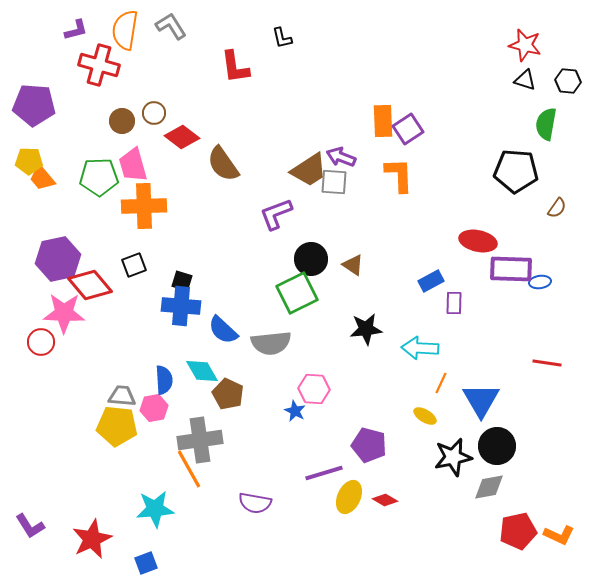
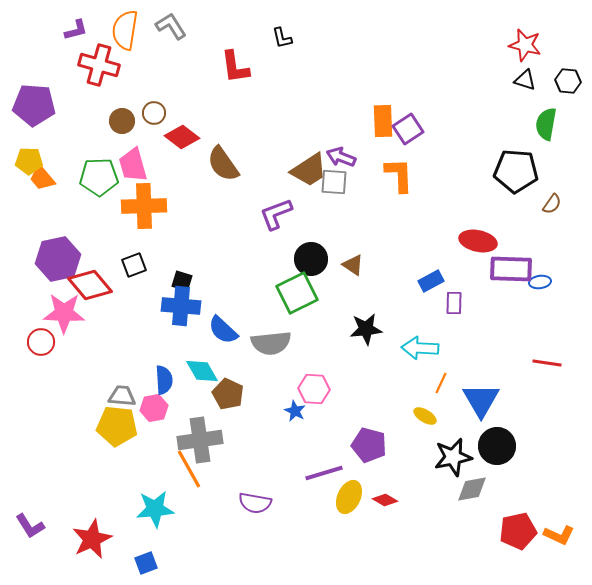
brown semicircle at (557, 208): moved 5 px left, 4 px up
gray diamond at (489, 487): moved 17 px left, 2 px down
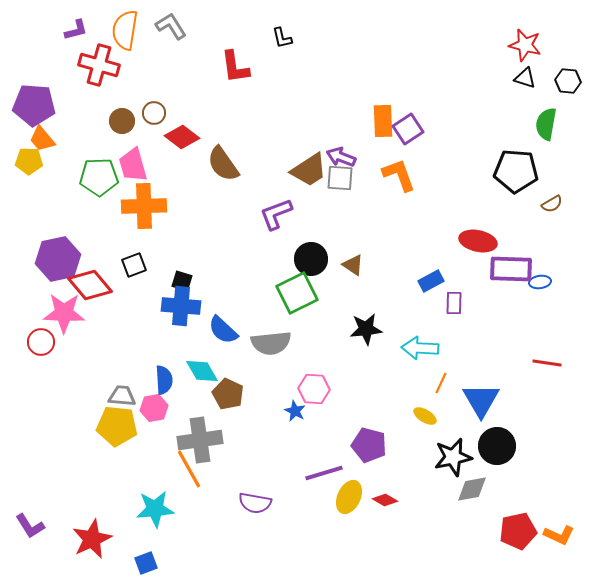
black triangle at (525, 80): moved 2 px up
orange L-shape at (399, 175): rotated 18 degrees counterclockwise
orange trapezoid at (42, 178): moved 39 px up
gray square at (334, 182): moved 6 px right, 4 px up
brown semicircle at (552, 204): rotated 25 degrees clockwise
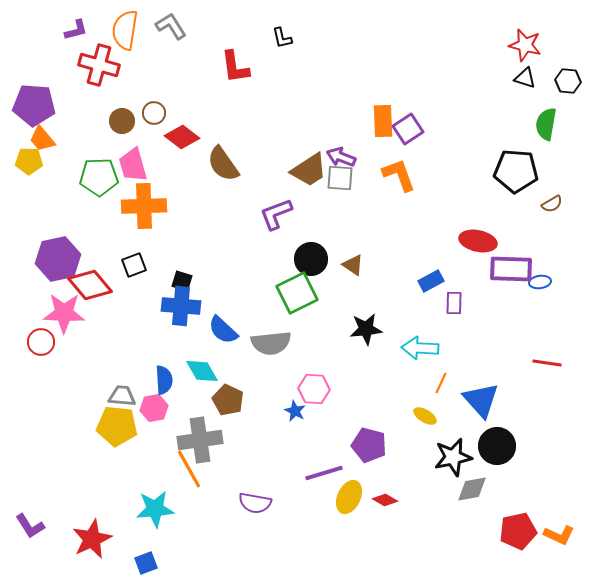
brown pentagon at (228, 394): moved 6 px down
blue triangle at (481, 400): rotated 12 degrees counterclockwise
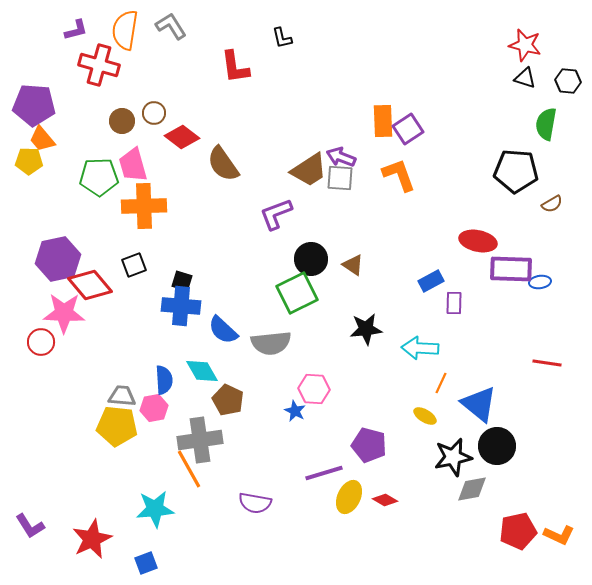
blue triangle at (481, 400): moved 2 px left, 4 px down; rotated 9 degrees counterclockwise
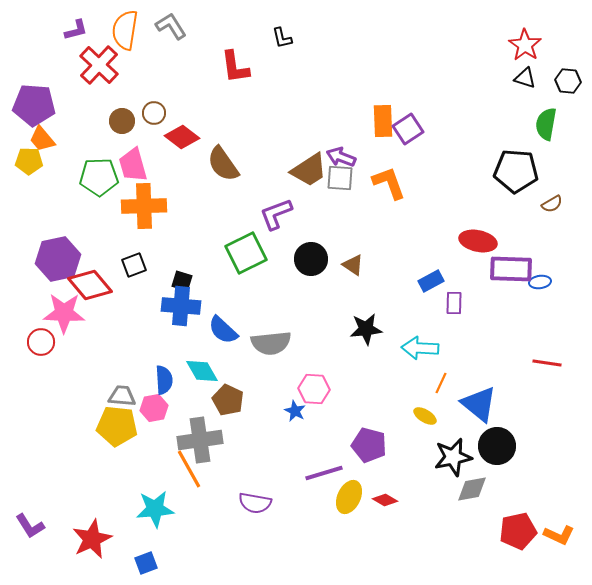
red star at (525, 45): rotated 20 degrees clockwise
red cross at (99, 65): rotated 27 degrees clockwise
orange L-shape at (399, 175): moved 10 px left, 8 px down
green square at (297, 293): moved 51 px left, 40 px up
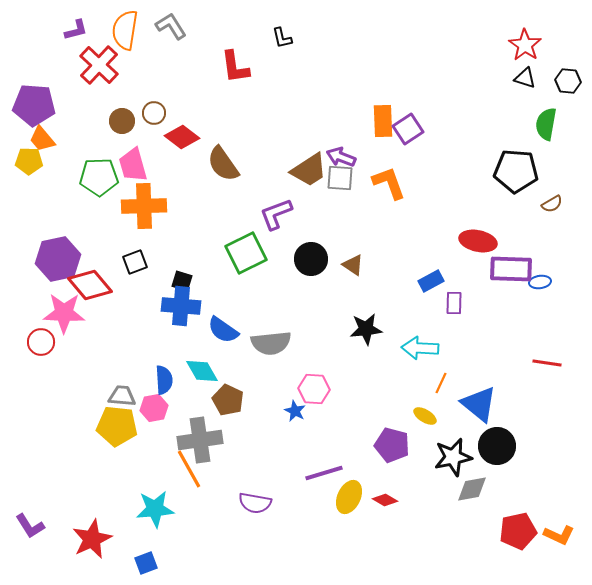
black square at (134, 265): moved 1 px right, 3 px up
blue semicircle at (223, 330): rotated 8 degrees counterclockwise
purple pentagon at (369, 445): moved 23 px right
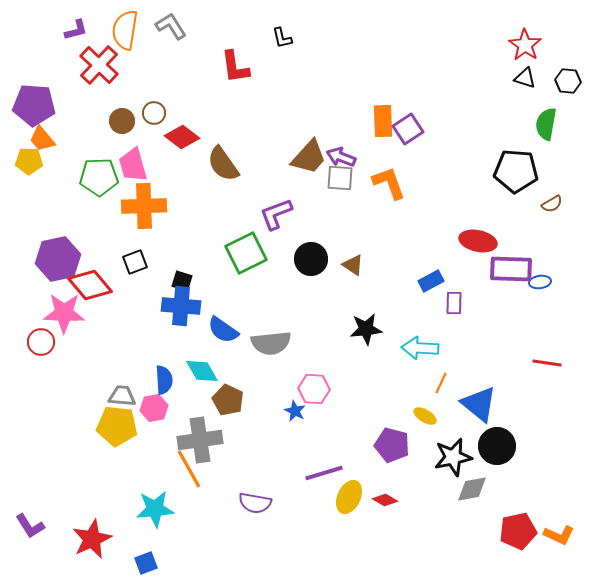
brown trapezoid at (309, 170): moved 13 px up; rotated 15 degrees counterclockwise
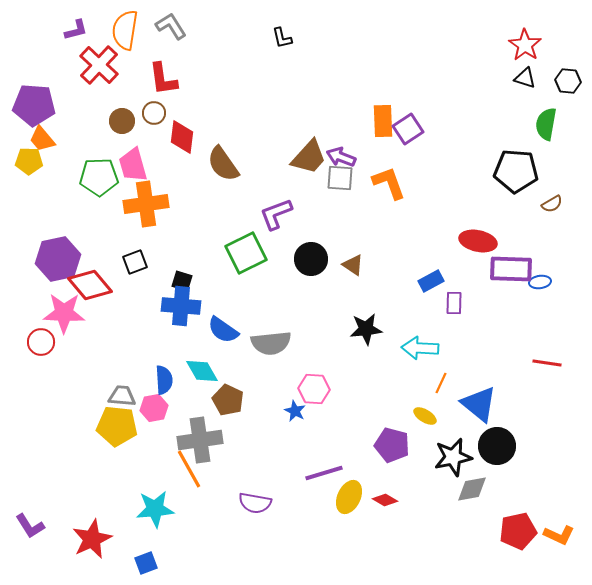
red L-shape at (235, 67): moved 72 px left, 12 px down
red diamond at (182, 137): rotated 60 degrees clockwise
orange cross at (144, 206): moved 2 px right, 2 px up; rotated 6 degrees counterclockwise
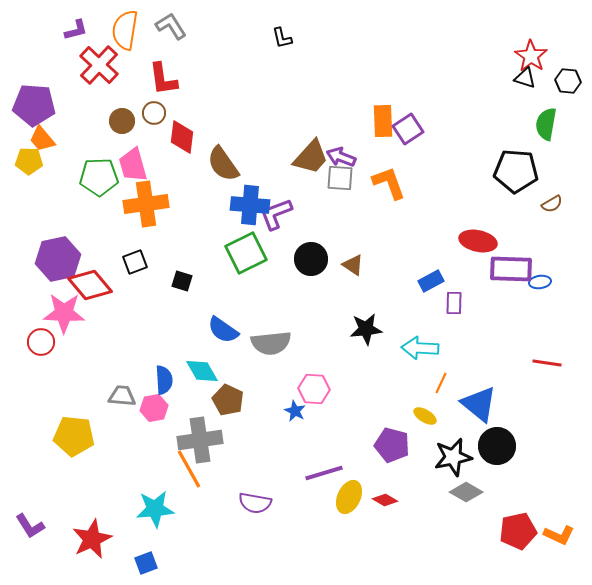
red star at (525, 45): moved 6 px right, 11 px down
brown trapezoid at (309, 157): moved 2 px right
blue cross at (181, 306): moved 69 px right, 101 px up
yellow pentagon at (117, 426): moved 43 px left, 10 px down
gray diamond at (472, 489): moved 6 px left, 3 px down; rotated 40 degrees clockwise
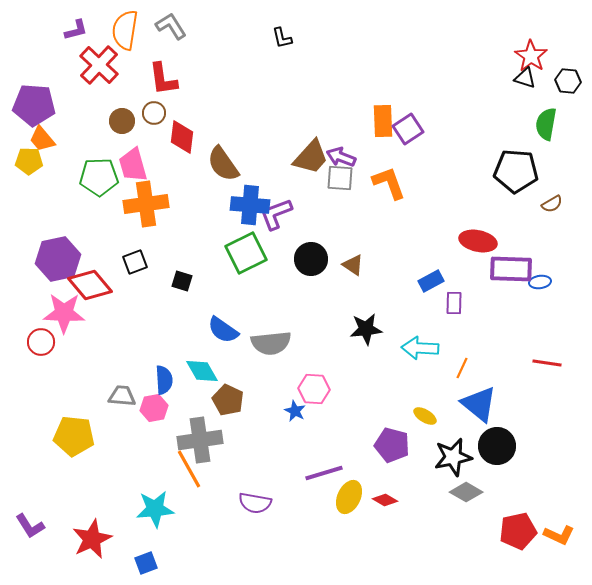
orange line at (441, 383): moved 21 px right, 15 px up
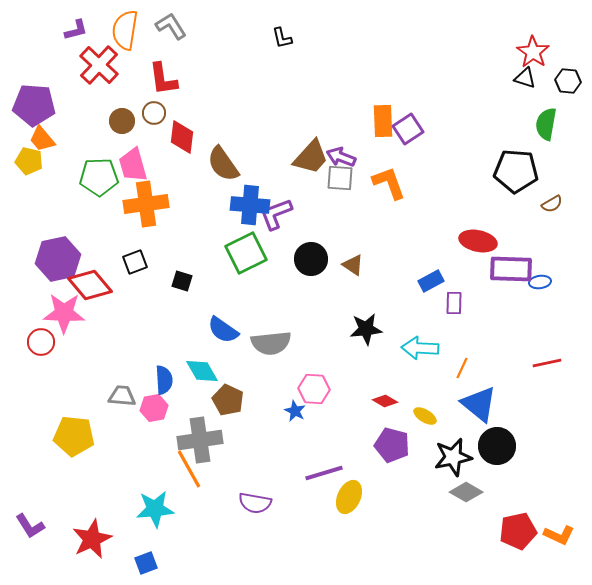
red star at (531, 56): moved 2 px right, 4 px up
yellow pentagon at (29, 161): rotated 12 degrees clockwise
red line at (547, 363): rotated 20 degrees counterclockwise
red diamond at (385, 500): moved 99 px up
